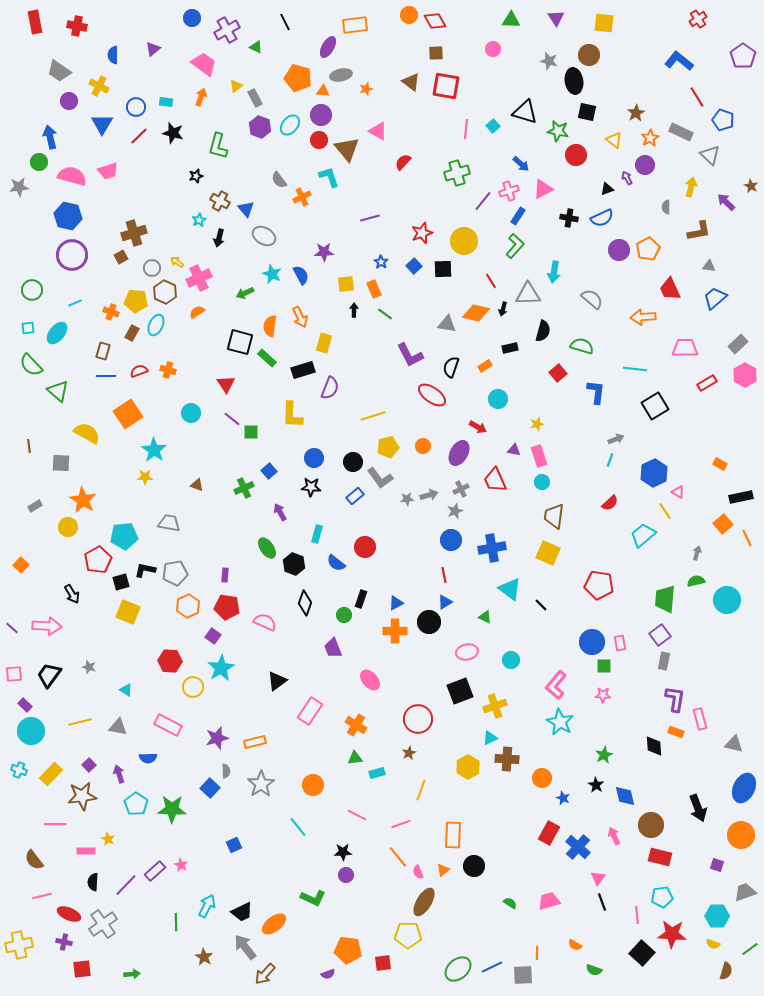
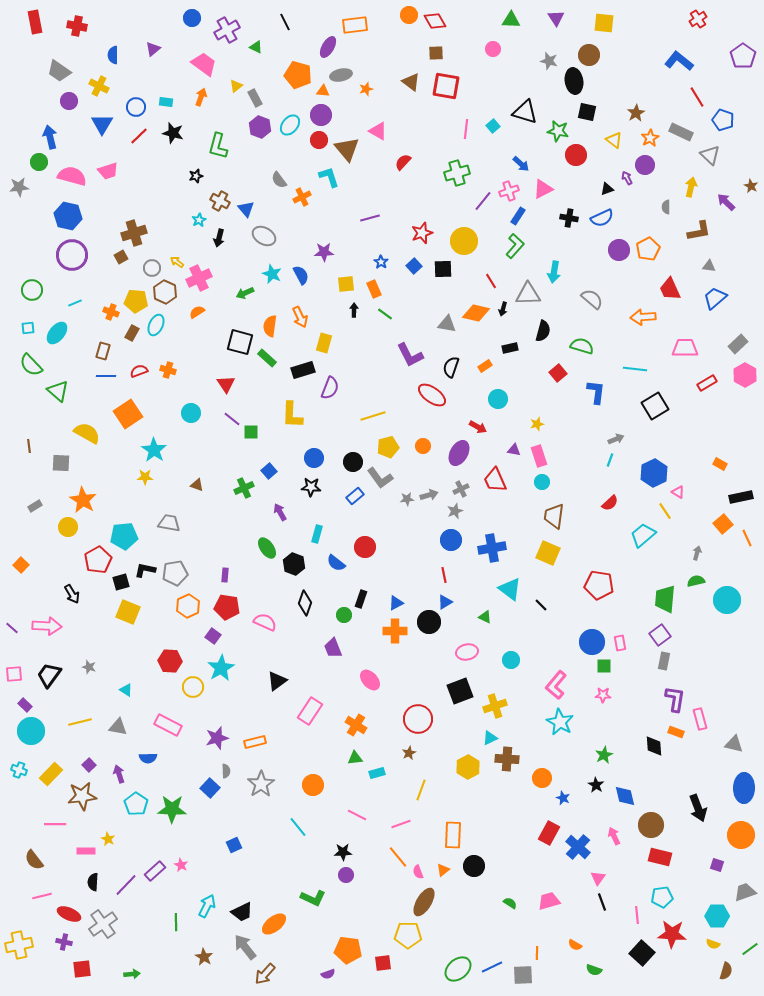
orange pentagon at (298, 78): moved 3 px up
blue ellipse at (744, 788): rotated 24 degrees counterclockwise
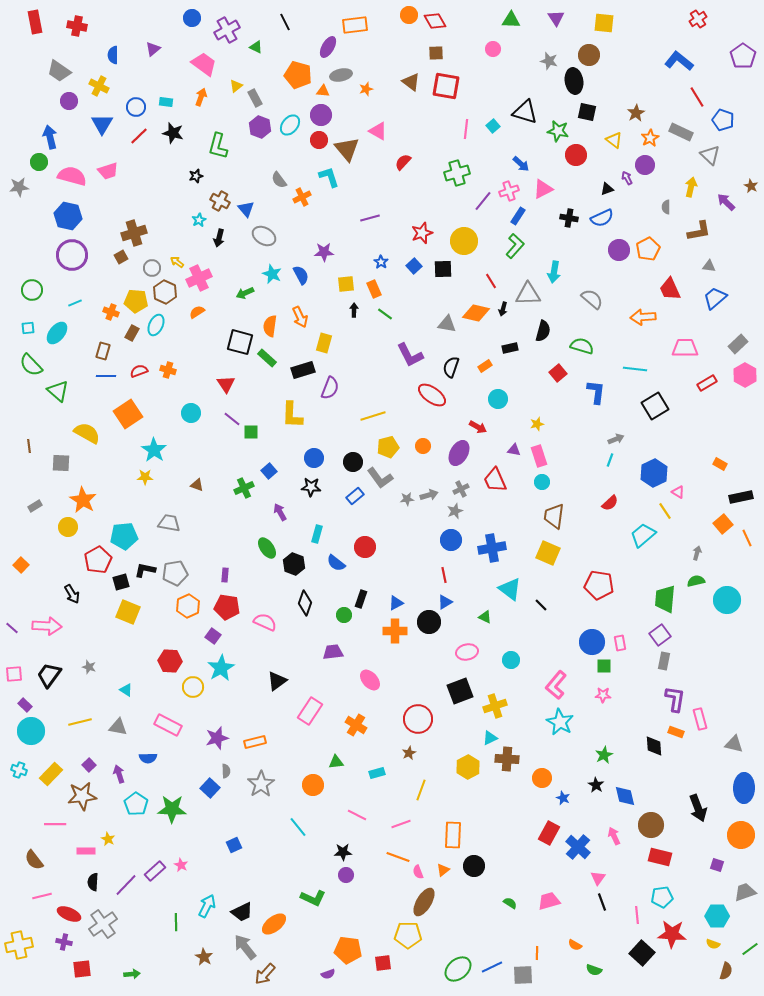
purple trapezoid at (333, 648): moved 4 px down; rotated 105 degrees clockwise
green triangle at (355, 758): moved 19 px left, 4 px down
orange line at (398, 857): rotated 30 degrees counterclockwise
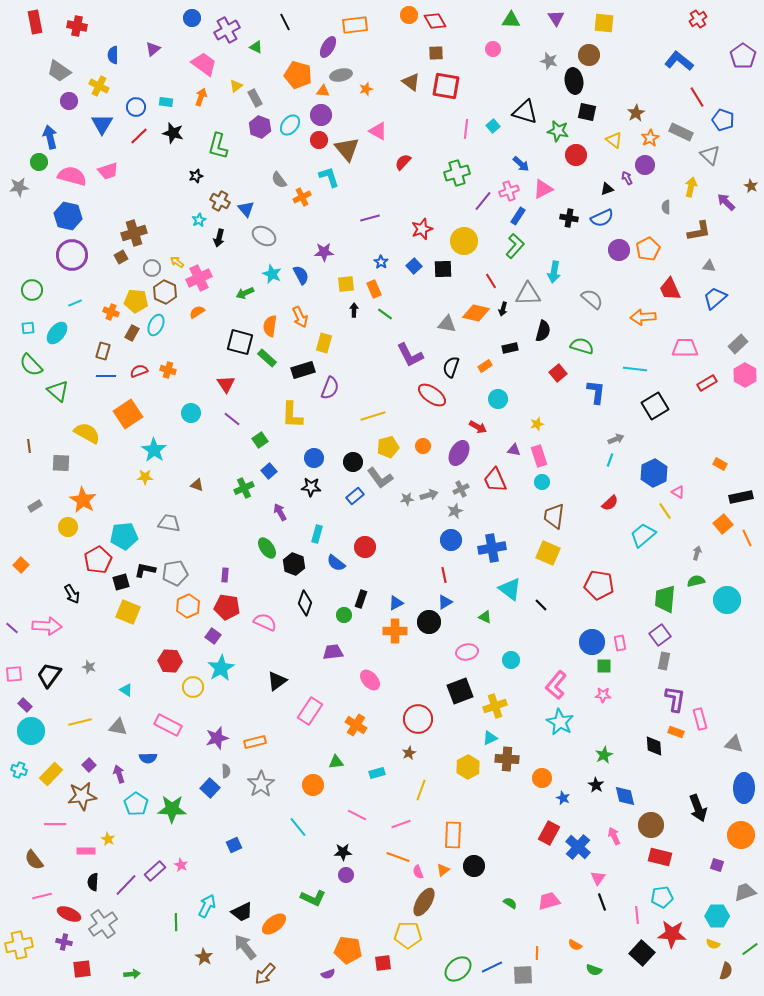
red star at (422, 233): moved 4 px up
green square at (251, 432): moved 9 px right, 8 px down; rotated 35 degrees counterclockwise
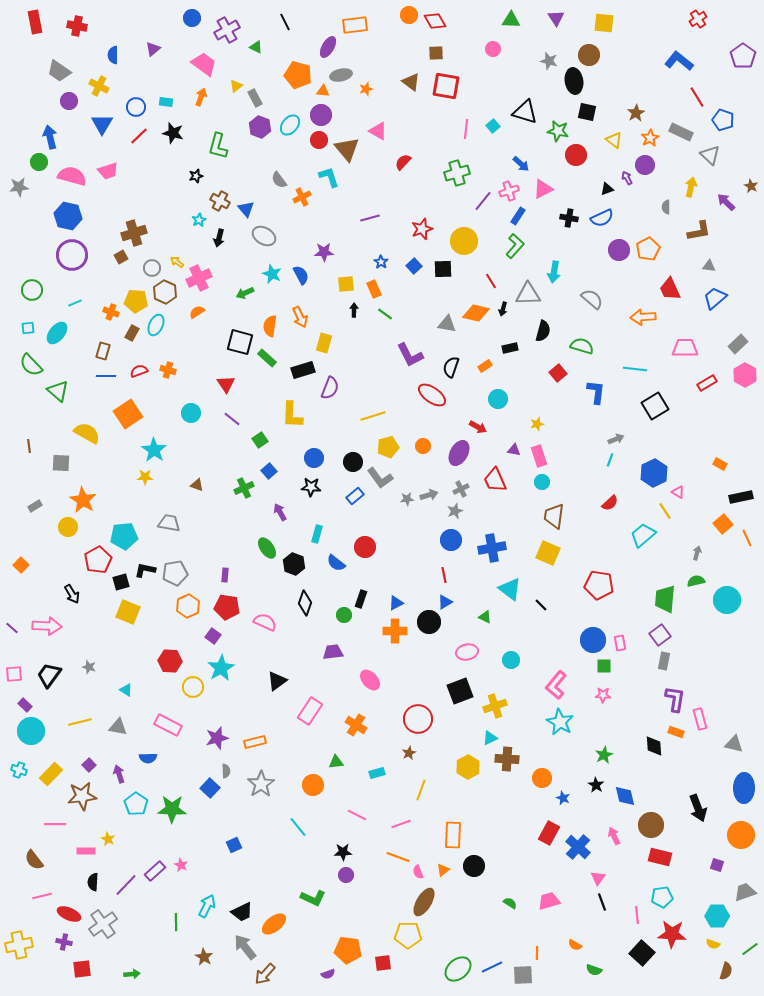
blue circle at (592, 642): moved 1 px right, 2 px up
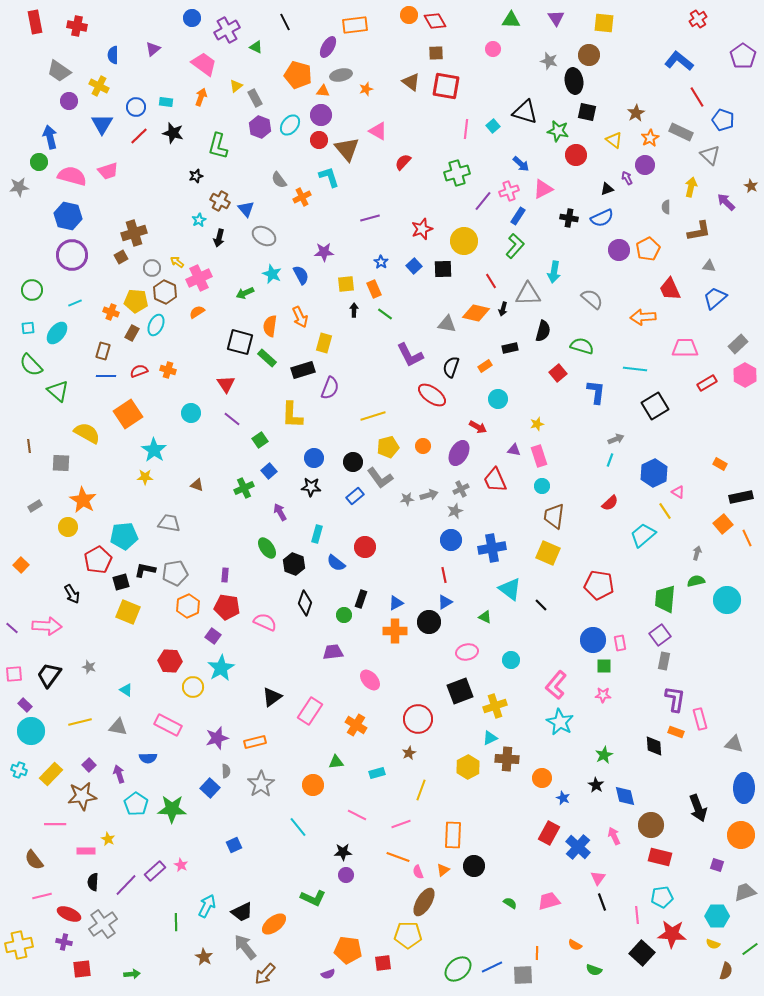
cyan circle at (542, 482): moved 4 px down
black triangle at (277, 681): moved 5 px left, 16 px down
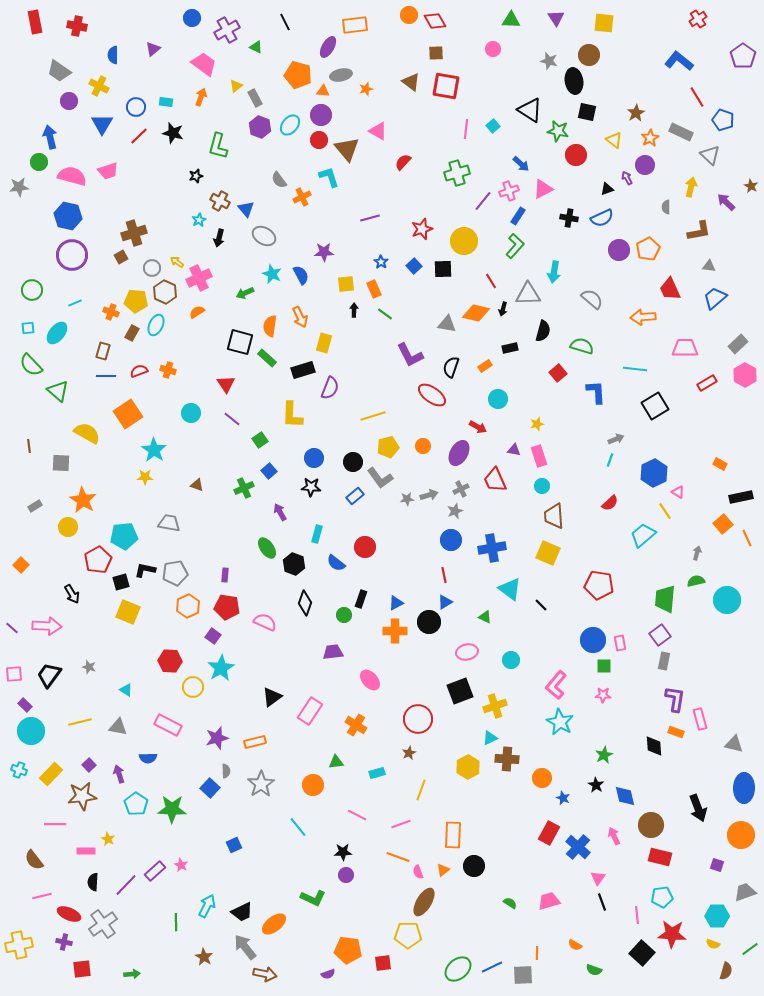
black triangle at (525, 112): moved 5 px right, 2 px up; rotated 16 degrees clockwise
blue L-shape at (596, 392): rotated 10 degrees counterclockwise
brown trapezoid at (554, 516): rotated 12 degrees counterclockwise
brown arrow at (265, 974): rotated 120 degrees counterclockwise
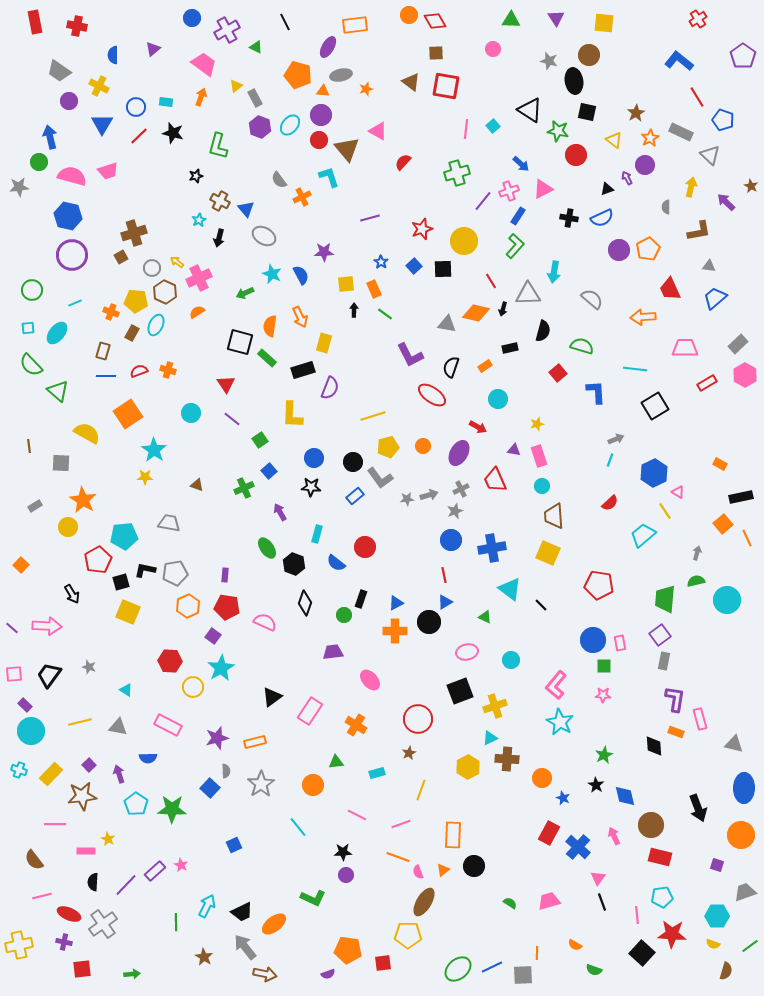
green line at (750, 949): moved 3 px up
